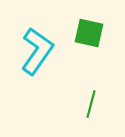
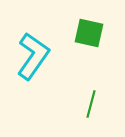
cyan L-shape: moved 4 px left, 5 px down
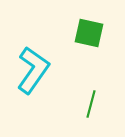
cyan L-shape: moved 14 px down
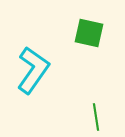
green line: moved 5 px right, 13 px down; rotated 24 degrees counterclockwise
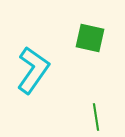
green square: moved 1 px right, 5 px down
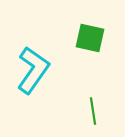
green line: moved 3 px left, 6 px up
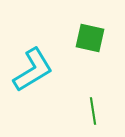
cyan L-shape: rotated 24 degrees clockwise
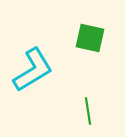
green line: moved 5 px left
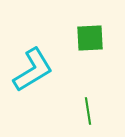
green square: rotated 16 degrees counterclockwise
